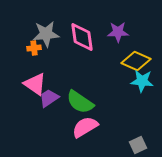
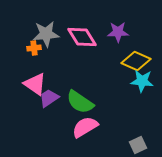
pink diamond: rotated 24 degrees counterclockwise
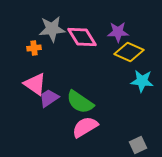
gray star: moved 6 px right, 5 px up
yellow diamond: moved 7 px left, 9 px up
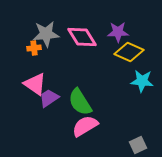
gray star: moved 6 px left, 5 px down
green semicircle: rotated 24 degrees clockwise
pink semicircle: moved 1 px up
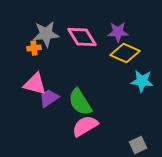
yellow diamond: moved 4 px left, 1 px down
pink triangle: rotated 20 degrees counterclockwise
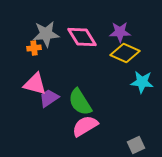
purple star: moved 2 px right
cyan star: moved 1 px down
gray square: moved 2 px left
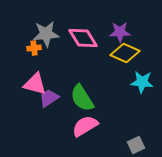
pink diamond: moved 1 px right, 1 px down
green semicircle: moved 2 px right, 4 px up
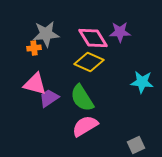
pink diamond: moved 10 px right
yellow diamond: moved 36 px left, 9 px down
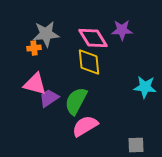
purple star: moved 2 px right, 2 px up
yellow diamond: rotated 60 degrees clockwise
cyan star: moved 3 px right, 5 px down
green semicircle: moved 6 px left, 3 px down; rotated 60 degrees clockwise
gray square: rotated 24 degrees clockwise
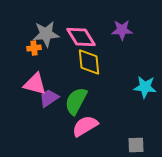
pink diamond: moved 12 px left, 1 px up
